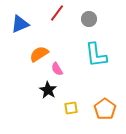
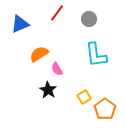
yellow square: moved 13 px right, 11 px up; rotated 24 degrees counterclockwise
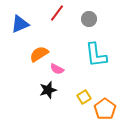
pink semicircle: rotated 32 degrees counterclockwise
black star: rotated 24 degrees clockwise
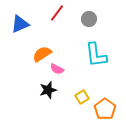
orange semicircle: moved 3 px right
yellow square: moved 2 px left
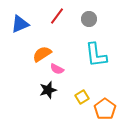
red line: moved 3 px down
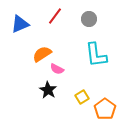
red line: moved 2 px left
black star: rotated 24 degrees counterclockwise
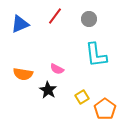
orange semicircle: moved 19 px left, 20 px down; rotated 138 degrees counterclockwise
